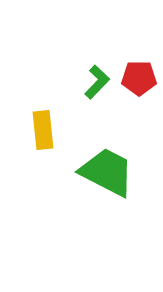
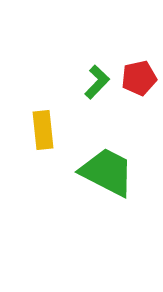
red pentagon: rotated 12 degrees counterclockwise
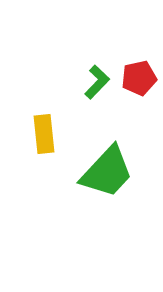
yellow rectangle: moved 1 px right, 4 px down
green trapezoid: rotated 106 degrees clockwise
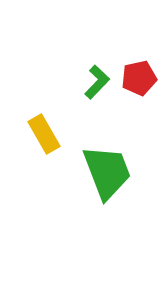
yellow rectangle: rotated 24 degrees counterclockwise
green trapezoid: rotated 64 degrees counterclockwise
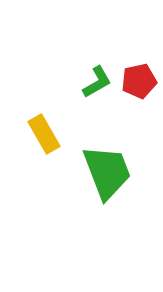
red pentagon: moved 3 px down
green L-shape: rotated 16 degrees clockwise
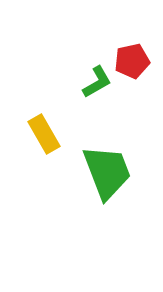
red pentagon: moved 7 px left, 20 px up
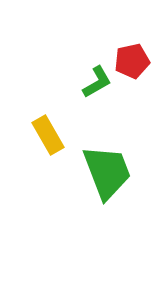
yellow rectangle: moved 4 px right, 1 px down
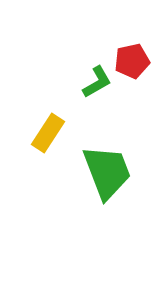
yellow rectangle: moved 2 px up; rotated 63 degrees clockwise
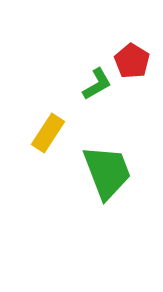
red pentagon: rotated 28 degrees counterclockwise
green L-shape: moved 2 px down
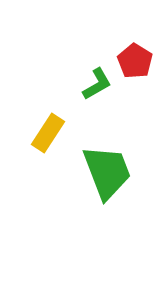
red pentagon: moved 3 px right
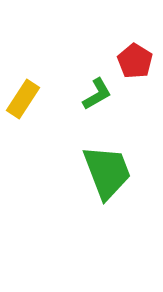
green L-shape: moved 10 px down
yellow rectangle: moved 25 px left, 34 px up
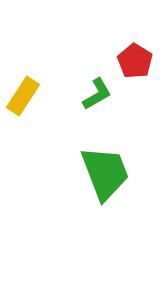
yellow rectangle: moved 3 px up
green trapezoid: moved 2 px left, 1 px down
